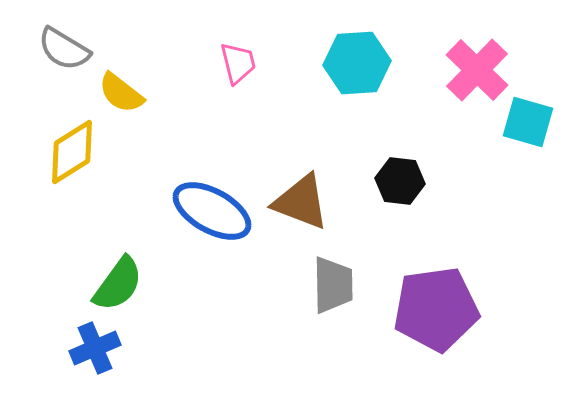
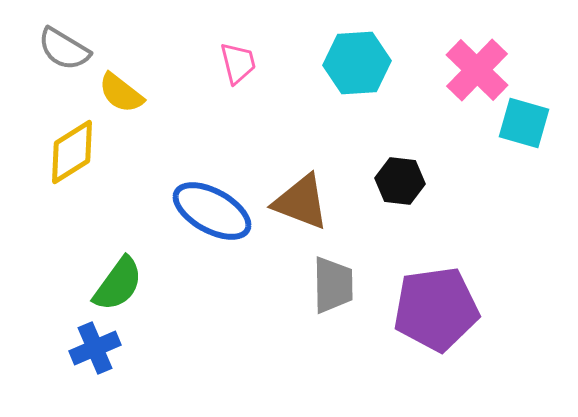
cyan square: moved 4 px left, 1 px down
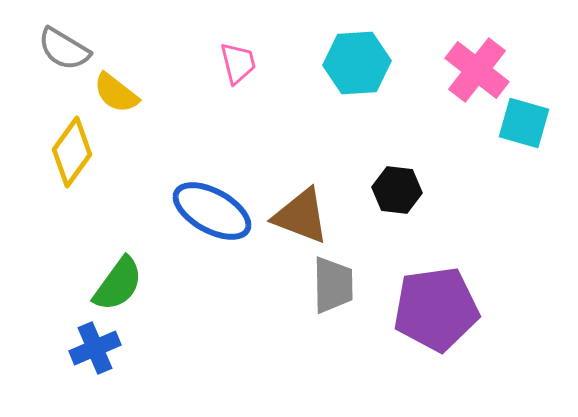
pink cross: rotated 6 degrees counterclockwise
yellow semicircle: moved 5 px left
yellow diamond: rotated 22 degrees counterclockwise
black hexagon: moved 3 px left, 9 px down
brown triangle: moved 14 px down
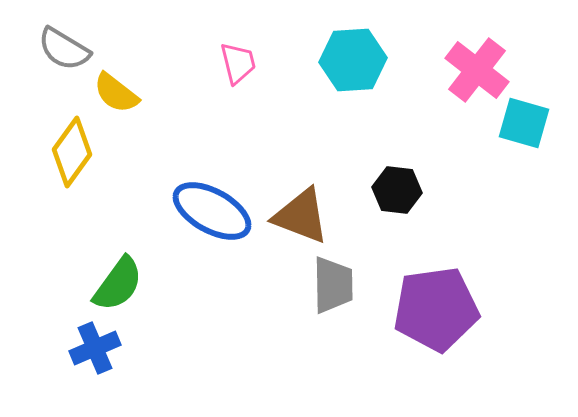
cyan hexagon: moved 4 px left, 3 px up
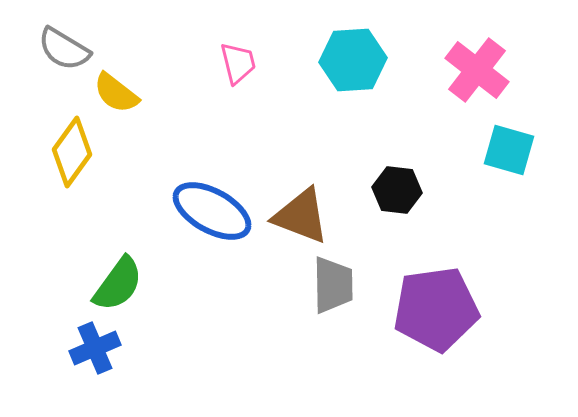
cyan square: moved 15 px left, 27 px down
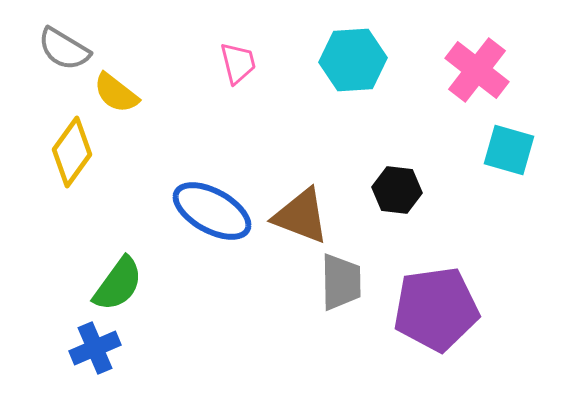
gray trapezoid: moved 8 px right, 3 px up
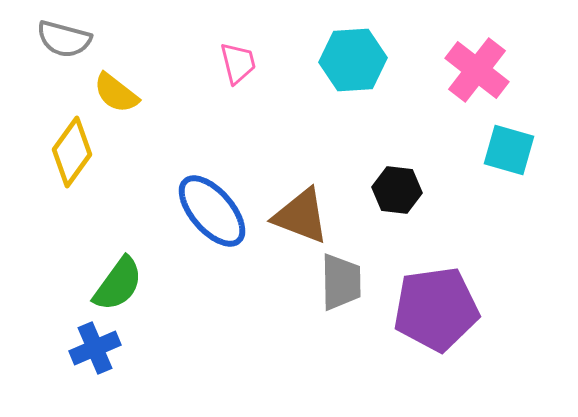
gray semicircle: moved 10 px up; rotated 16 degrees counterclockwise
blue ellipse: rotated 20 degrees clockwise
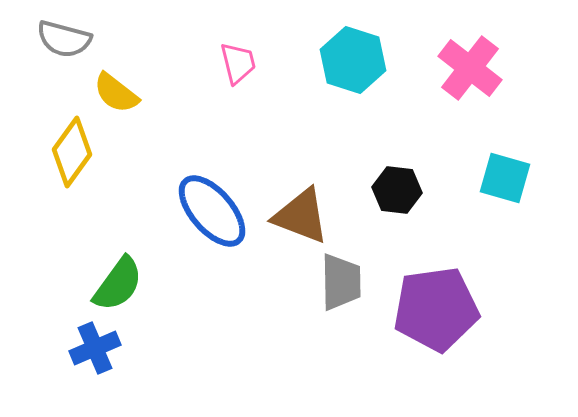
cyan hexagon: rotated 22 degrees clockwise
pink cross: moved 7 px left, 2 px up
cyan square: moved 4 px left, 28 px down
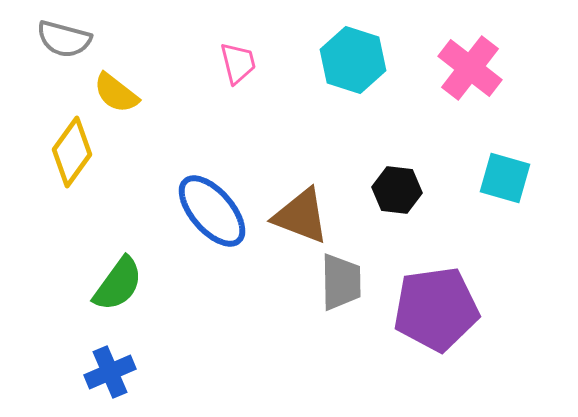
blue cross: moved 15 px right, 24 px down
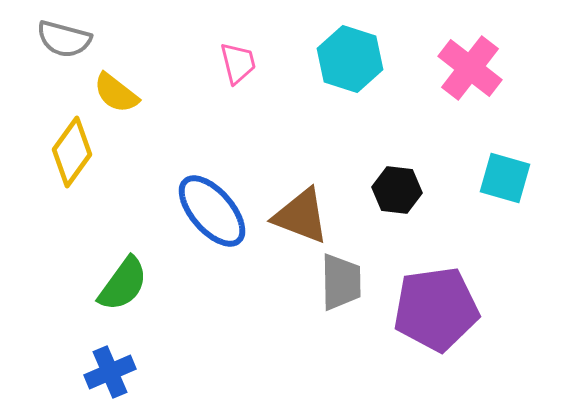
cyan hexagon: moved 3 px left, 1 px up
green semicircle: moved 5 px right
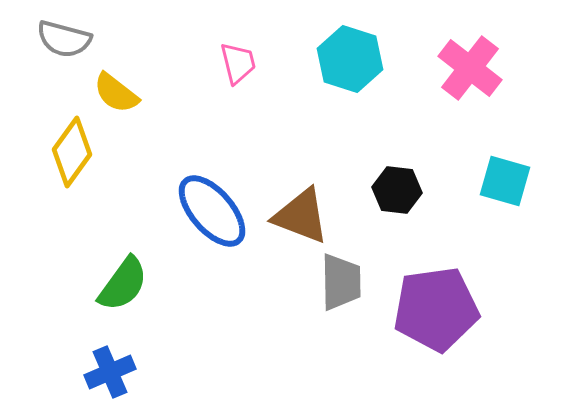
cyan square: moved 3 px down
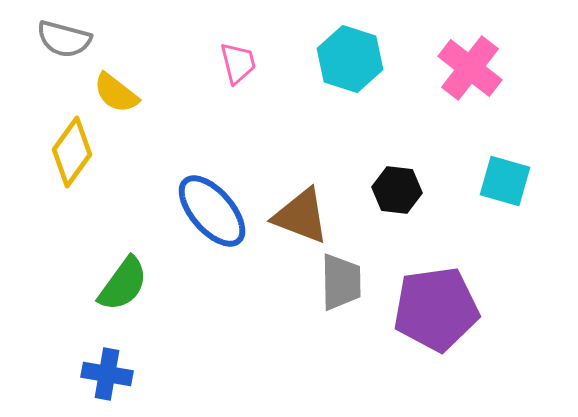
blue cross: moved 3 px left, 2 px down; rotated 33 degrees clockwise
